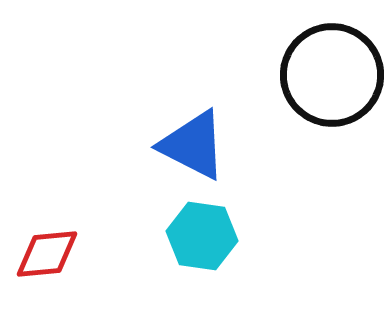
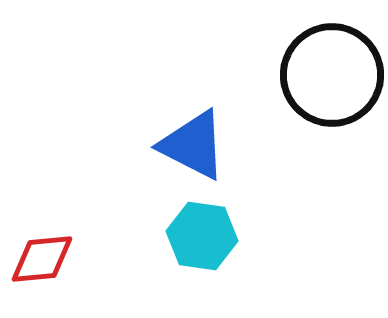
red diamond: moved 5 px left, 5 px down
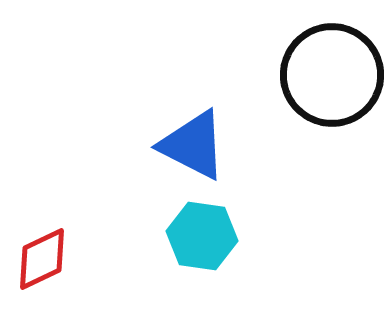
red diamond: rotated 20 degrees counterclockwise
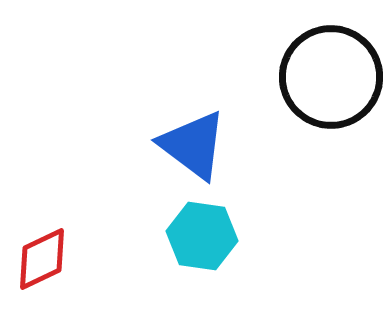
black circle: moved 1 px left, 2 px down
blue triangle: rotated 10 degrees clockwise
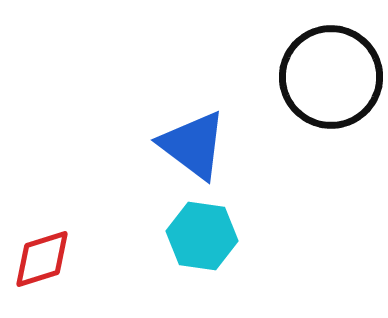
red diamond: rotated 8 degrees clockwise
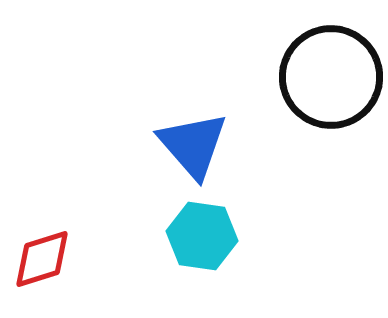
blue triangle: rotated 12 degrees clockwise
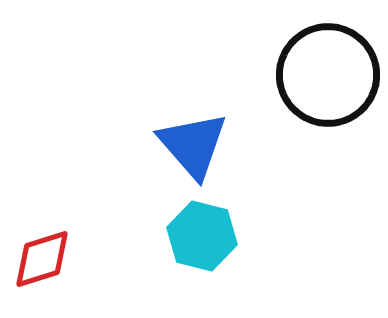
black circle: moved 3 px left, 2 px up
cyan hexagon: rotated 6 degrees clockwise
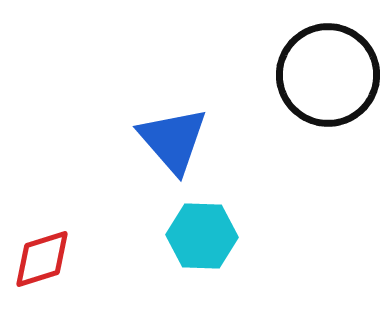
blue triangle: moved 20 px left, 5 px up
cyan hexagon: rotated 12 degrees counterclockwise
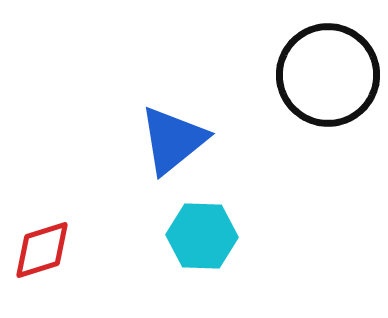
blue triangle: rotated 32 degrees clockwise
red diamond: moved 9 px up
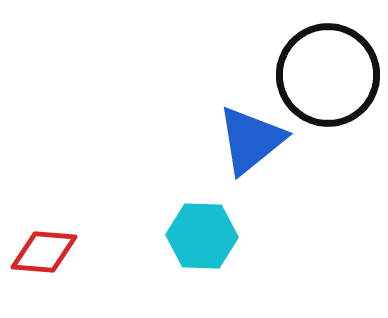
blue triangle: moved 78 px right
red diamond: moved 2 px right, 2 px down; rotated 22 degrees clockwise
